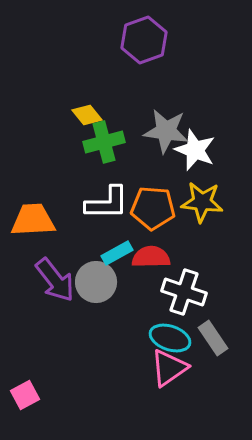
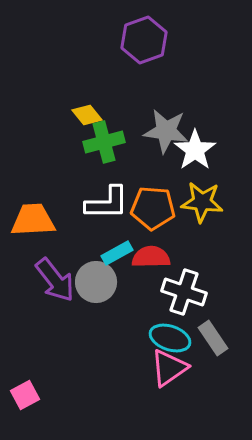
white star: rotated 15 degrees clockwise
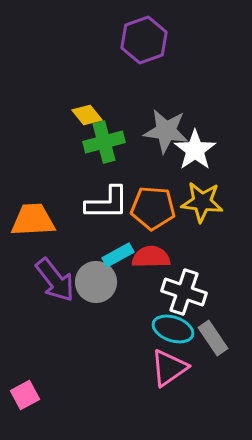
cyan rectangle: moved 1 px right, 2 px down
cyan ellipse: moved 3 px right, 9 px up
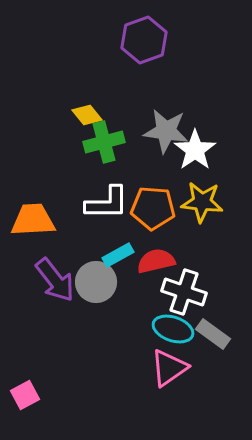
red semicircle: moved 5 px right, 4 px down; rotated 12 degrees counterclockwise
gray rectangle: moved 4 px up; rotated 20 degrees counterclockwise
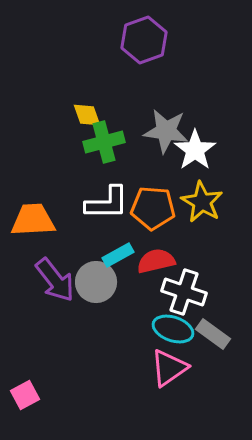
yellow diamond: rotated 20 degrees clockwise
yellow star: rotated 24 degrees clockwise
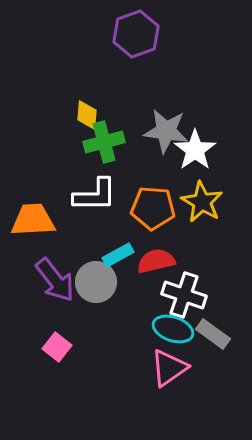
purple hexagon: moved 8 px left, 6 px up
yellow diamond: rotated 24 degrees clockwise
white L-shape: moved 12 px left, 8 px up
white cross: moved 3 px down
pink square: moved 32 px right, 48 px up; rotated 24 degrees counterclockwise
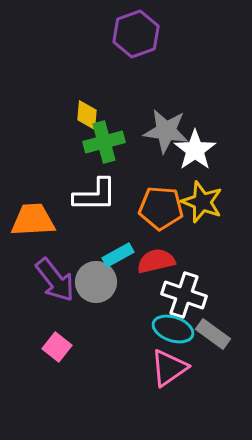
yellow star: rotated 9 degrees counterclockwise
orange pentagon: moved 8 px right
